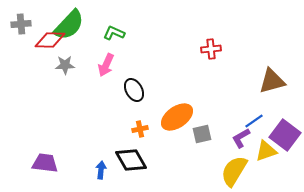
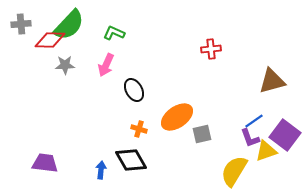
orange cross: moved 1 px left; rotated 28 degrees clockwise
purple L-shape: moved 9 px right; rotated 80 degrees counterclockwise
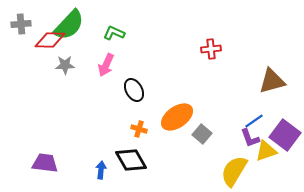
gray square: rotated 36 degrees counterclockwise
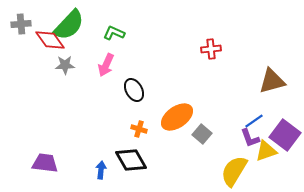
red diamond: rotated 52 degrees clockwise
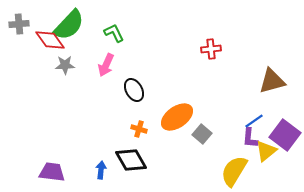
gray cross: moved 2 px left
green L-shape: rotated 40 degrees clockwise
purple L-shape: rotated 25 degrees clockwise
yellow triangle: rotated 20 degrees counterclockwise
purple trapezoid: moved 7 px right, 9 px down
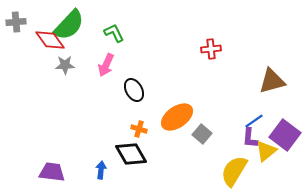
gray cross: moved 3 px left, 2 px up
black diamond: moved 6 px up
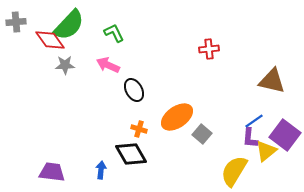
red cross: moved 2 px left
pink arrow: moved 2 px right; rotated 90 degrees clockwise
brown triangle: rotated 28 degrees clockwise
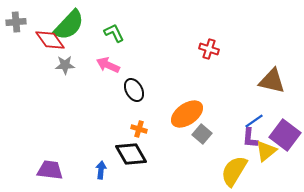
red cross: rotated 24 degrees clockwise
orange ellipse: moved 10 px right, 3 px up
purple trapezoid: moved 2 px left, 2 px up
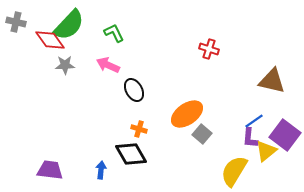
gray cross: rotated 18 degrees clockwise
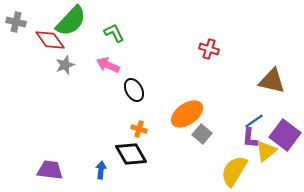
green semicircle: moved 2 px right, 4 px up
gray star: rotated 18 degrees counterclockwise
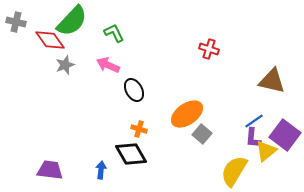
green semicircle: moved 1 px right
purple L-shape: moved 3 px right
